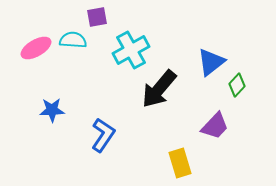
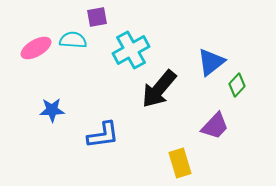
blue L-shape: rotated 48 degrees clockwise
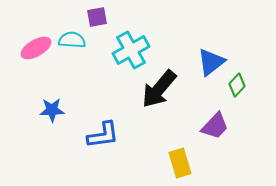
cyan semicircle: moved 1 px left
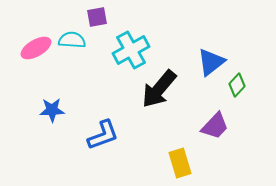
blue L-shape: rotated 12 degrees counterclockwise
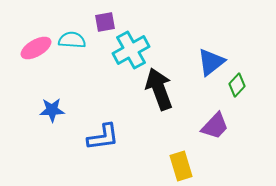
purple square: moved 8 px right, 5 px down
black arrow: rotated 120 degrees clockwise
blue L-shape: moved 2 px down; rotated 12 degrees clockwise
yellow rectangle: moved 1 px right, 3 px down
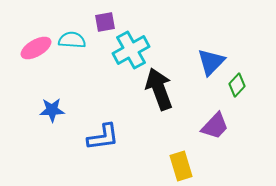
blue triangle: rotated 8 degrees counterclockwise
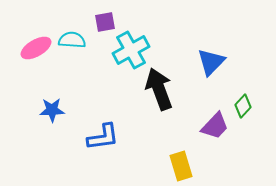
green diamond: moved 6 px right, 21 px down
